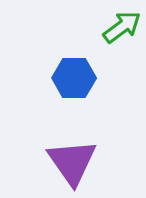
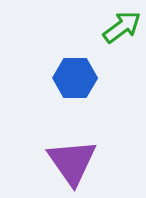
blue hexagon: moved 1 px right
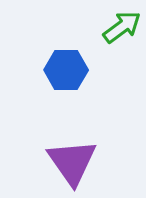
blue hexagon: moved 9 px left, 8 px up
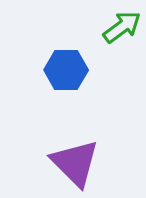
purple triangle: moved 3 px right, 1 px down; rotated 10 degrees counterclockwise
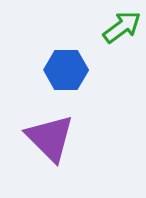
purple triangle: moved 25 px left, 25 px up
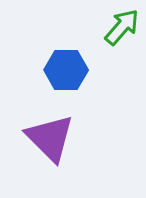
green arrow: rotated 12 degrees counterclockwise
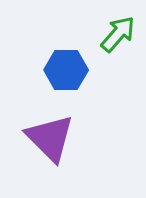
green arrow: moved 4 px left, 7 px down
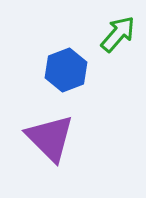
blue hexagon: rotated 21 degrees counterclockwise
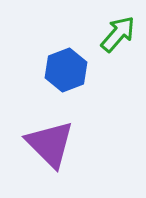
purple triangle: moved 6 px down
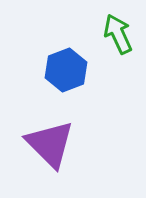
green arrow: rotated 66 degrees counterclockwise
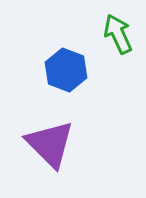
blue hexagon: rotated 18 degrees counterclockwise
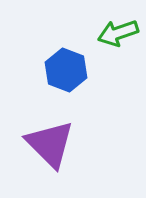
green arrow: moved 1 px up; rotated 84 degrees counterclockwise
